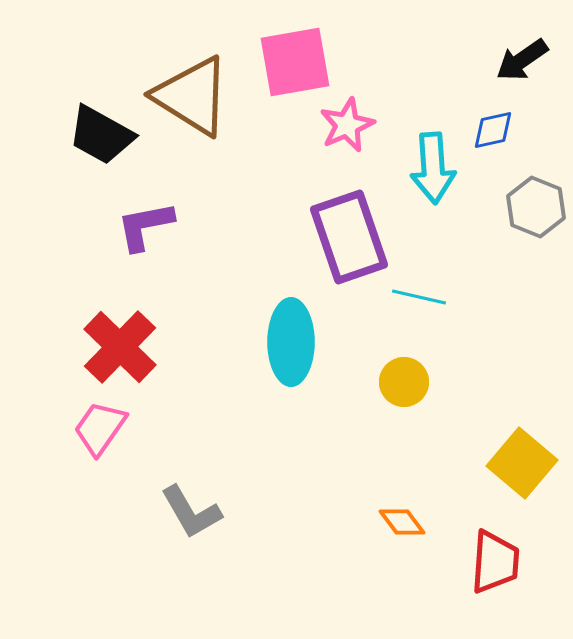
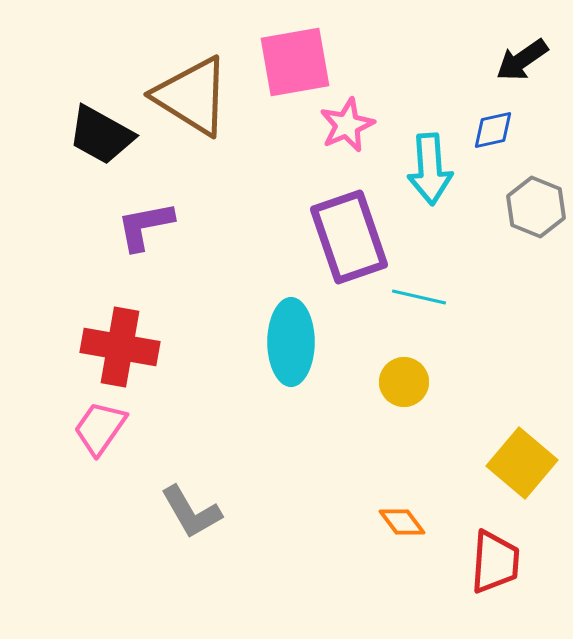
cyan arrow: moved 3 px left, 1 px down
red cross: rotated 34 degrees counterclockwise
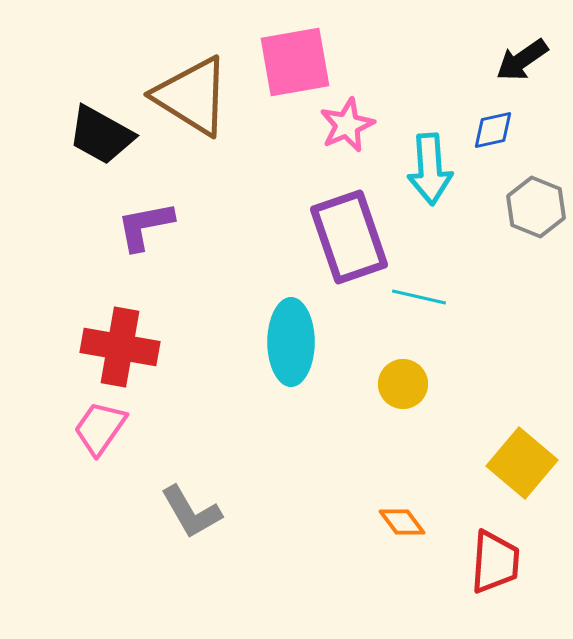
yellow circle: moved 1 px left, 2 px down
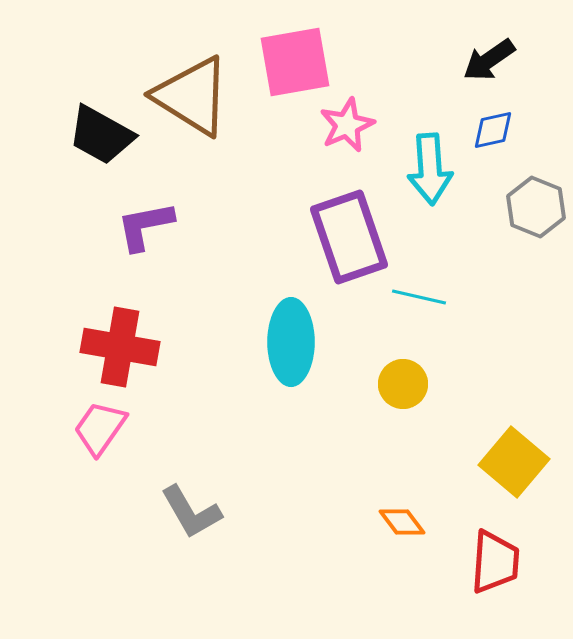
black arrow: moved 33 px left
yellow square: moved 8 px left, 1 px up
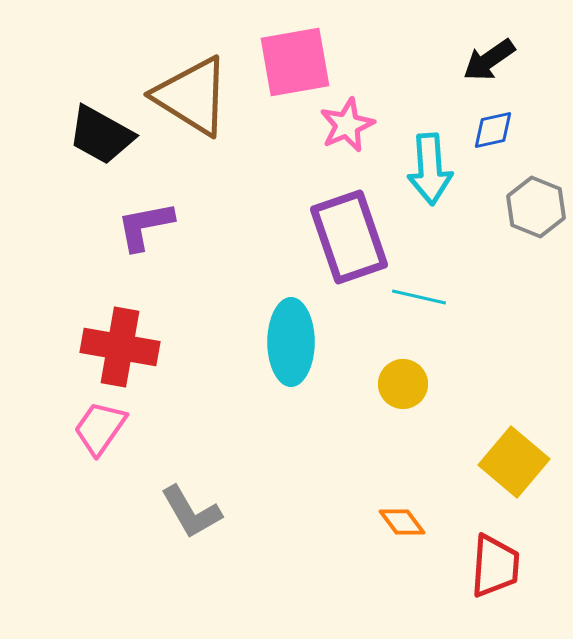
red trapezoid: moved 4 px down
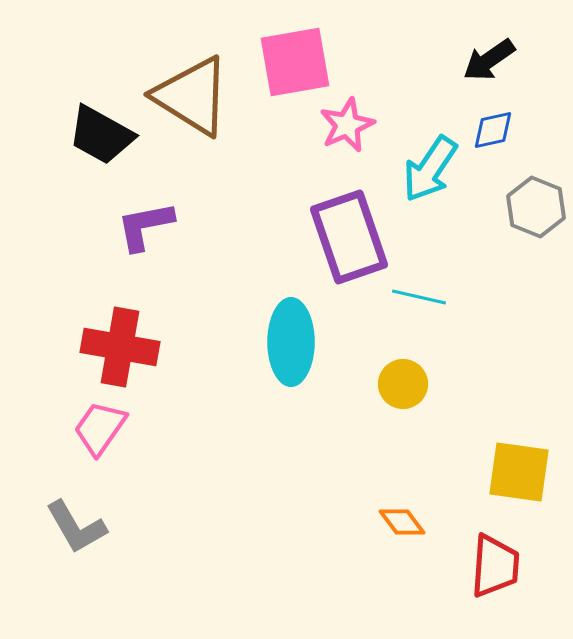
cyan arrow: rotated 38 degrees clockwise
yellow square: moved 5 px right, 10 px down; rotated 32 degrees counterclockwise
gray L-shape: moved 115 px left, 15 px down
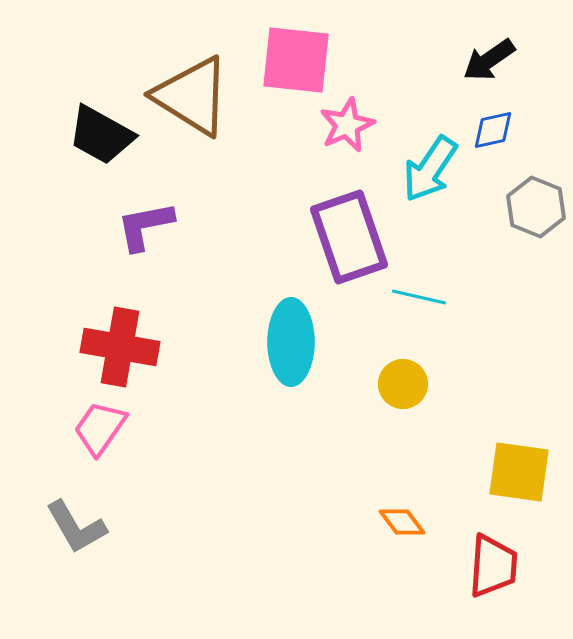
pink square: moved 1 px right, 2 px up; rotated 16 degrees clockwise
red trapezoid: moved 2 px left
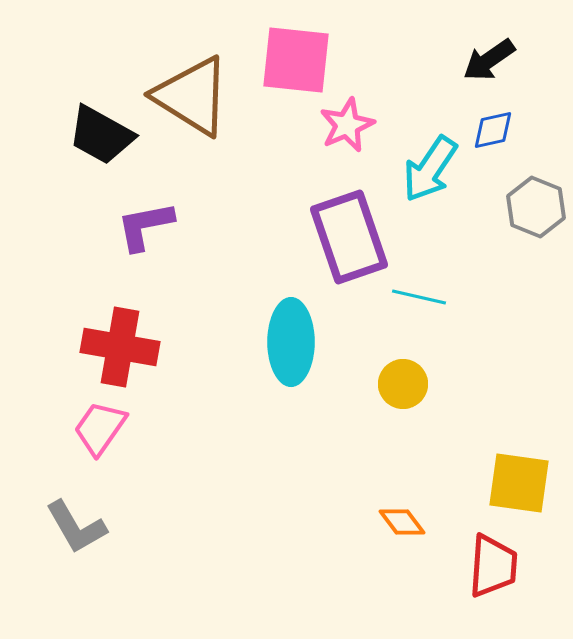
yellow square: moved 11 px down
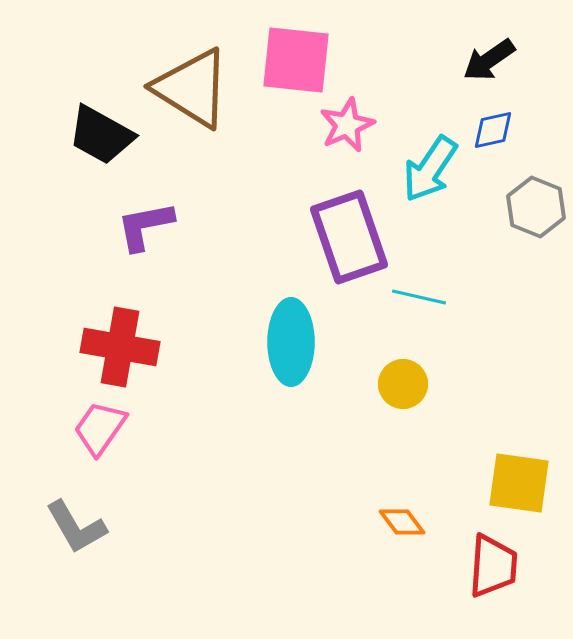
brown triangle: moved 8 px up
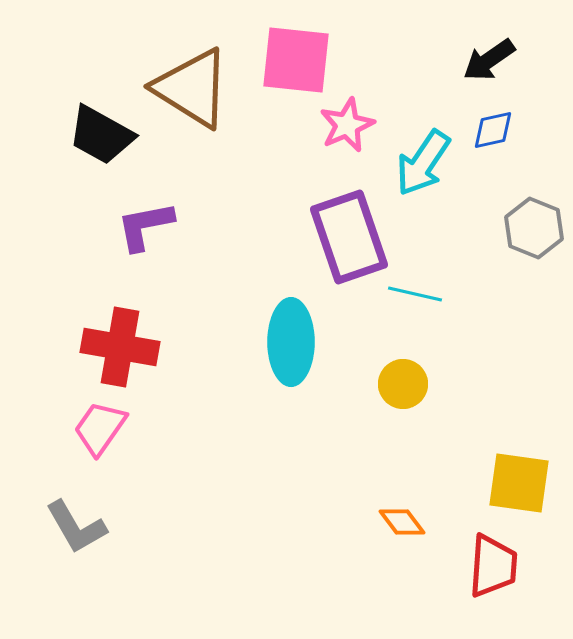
cyan arrow: moved 7 px left, 6 px up
gray hexagon: moved 2 px left, 21 px down
cyan line: moved 4 px left, 3 px up
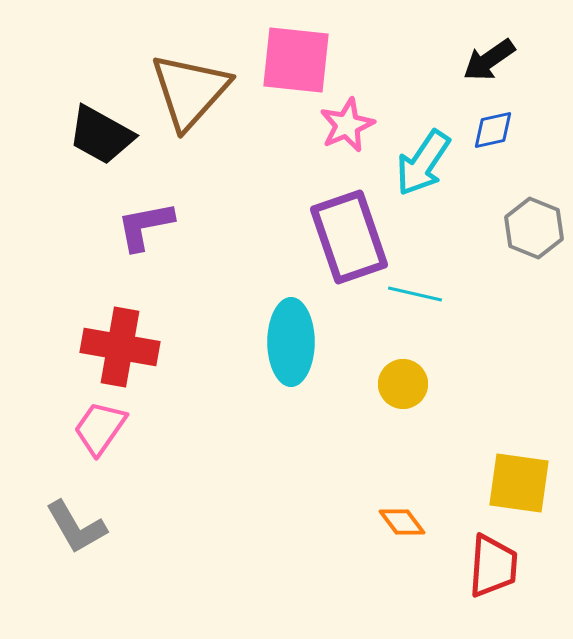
brown triangle: moved 2 px left, 3 px down; rotated 40 degrees clockwise
